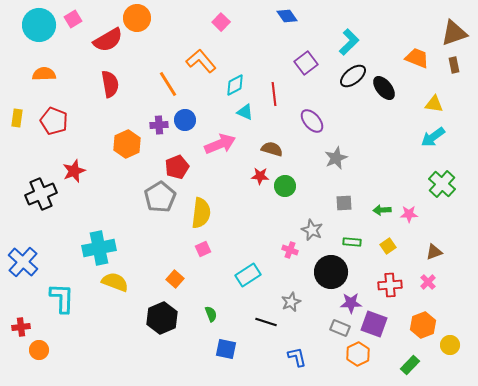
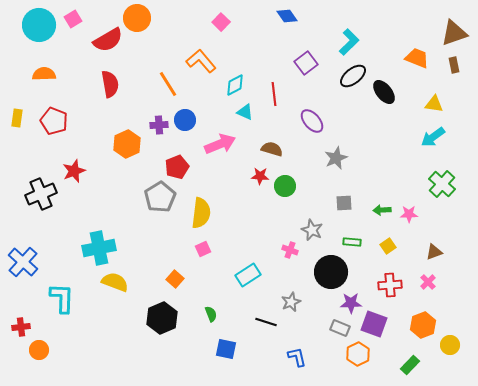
black ellipse at (384, 88): moved 4 px down
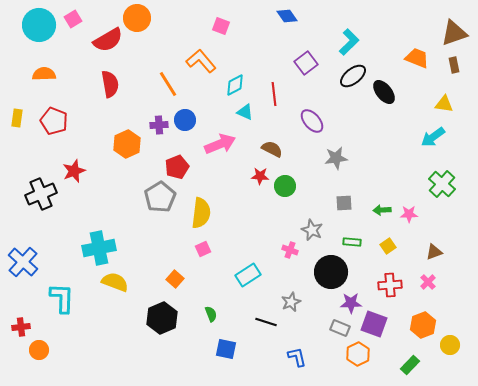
pink square at (221, 22): moved 4 px down; rotated 24 degrees counterclockwise
yellow triangle at (434, 104): moved 10 px right
brown semicircle at (272, 149): rotated 10 degrees clockwise
gray star at (336, 158): rotated 15 degrees clockwise
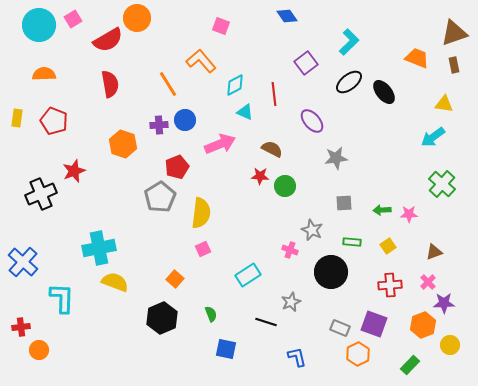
black ellipse at (353, 76): moved 4 px left, 6 px down
orange hexagon at (127, 144): moved 4 px left; rotated 16 degrees counterclockwise
purple star at (351, 303): moved 93 px right
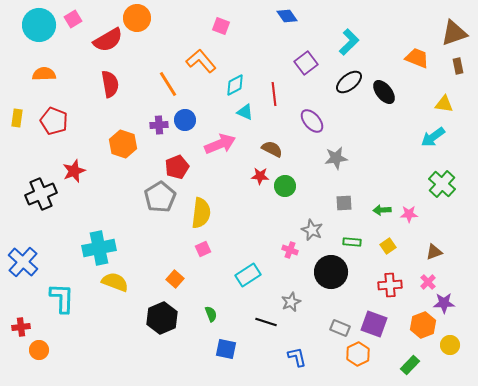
brown rectangle at (454, 65): moved 4 px right, 1 px down
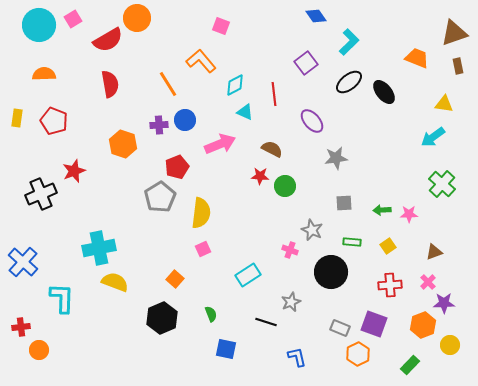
blue diamond at (287, 16): moved 29 px right
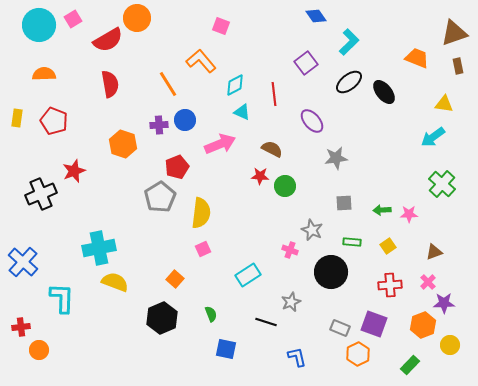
cyan triangle at (245, 112): moved 3 px left
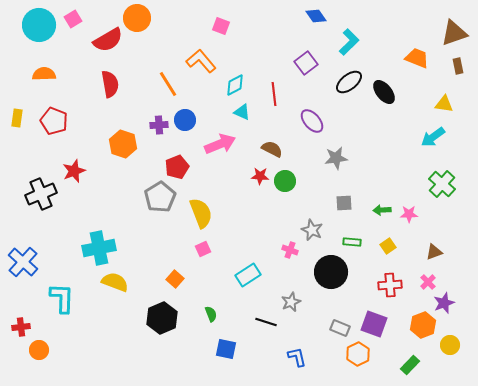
green circle at (285, 186): moved 5 px up
yellow semicircle at (201, 213): rotated 28 degrees counterclockwise
purple star at (444, 303): rotated 20 degrees counterclockwise
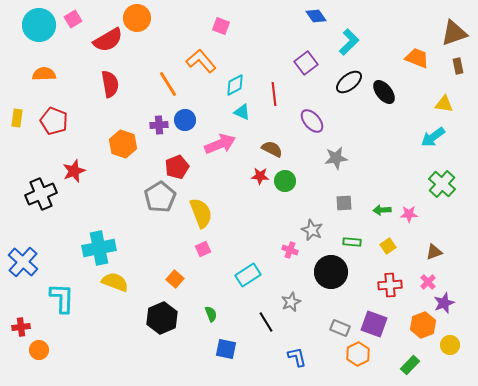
black line at (266, 322): rotated 40 degrees clockwise
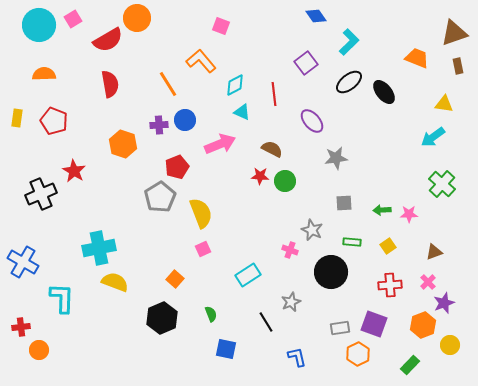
red star at (74, 171): rotated 20 degrees counterclockwise
blue cross at (23, 262): rotated 12 degrees counterclockwise
gray rectangle at (340, 328): rotated 30 degrees counterclockwise
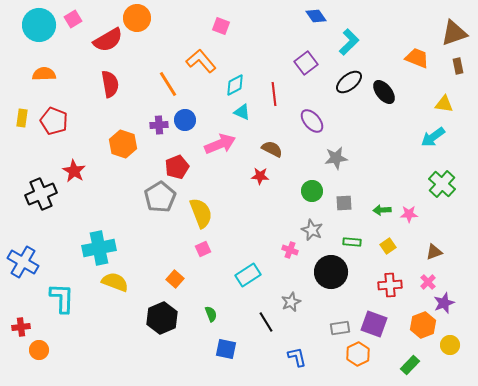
yellow rectangle at (17, 118): moved 5 px right
green circle at (285, 181): moved 27 px right, 10 px down
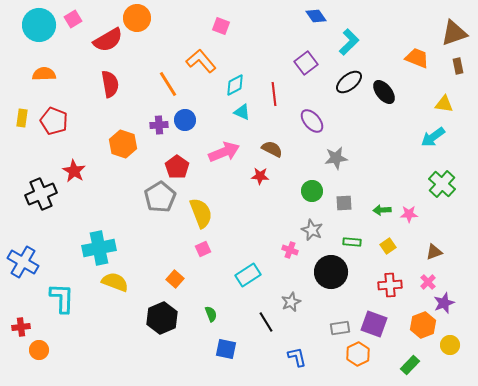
pink arrow at (220, 144): moved 4 px right, 8 px down
red pentagon at (177, 167): rotated 15 degrees counterclockwise
